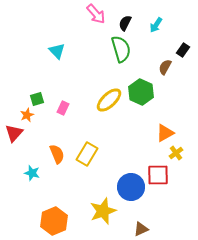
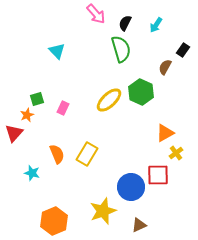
brown triangle: moved 2 px left, 4 px up
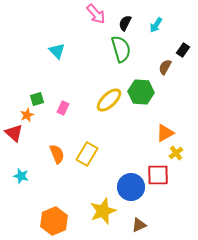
green hexagon: rotated 20 degrees counterclockwise
red triangle: rotated 30 degrees counterclockwise
cyan star: moved 11 px left, 3 px down
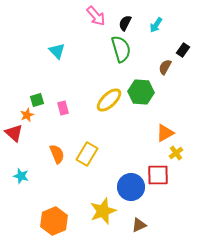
pink arrow: moved 2 px down
green square: moved 1 px down
pink rectangle: rotated 40 degrees counterclockwise
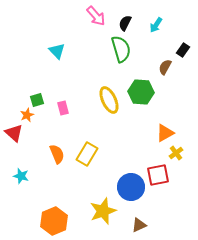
yellow ellipse: rotated 72 degrees counterclockwise
red square: rotated 10 degrees counterclockwise
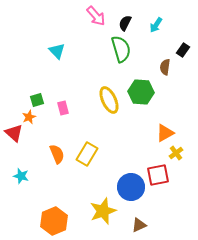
brown semicircle: rotated 21 degrees counterclockwise
orange star: moved 2 px right, 2 px down
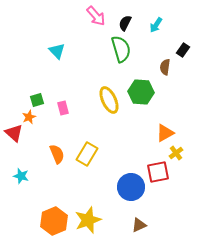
red square: moved 3 px up
yellow star: moved 15 px left, 9 px down
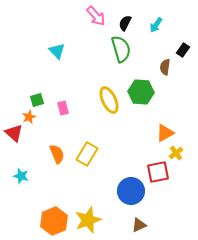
blue circle: moved 4 px down
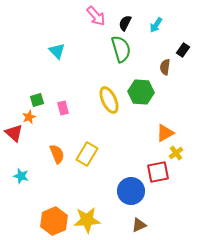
yellow star: moved 1 px left; rotated 16 degrees clockwise
